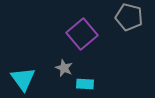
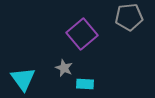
gray pentagon: rotated 20 degrees counterclockwise
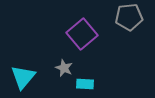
cyan triangle: moved 2 px up; rotated 16 degrees clockwise
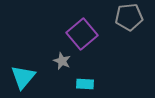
gray star: moved 2 px left, 7 px up
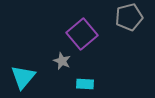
gray pentagon: rotated 8 degrees counterclockwise
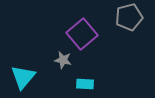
gray star: moved 1 px right, 1 px up; rotated 12 degrees counterclockwise
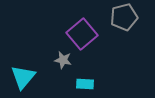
gray pentagon: moved 5 px left
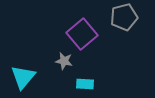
gray star: moved 1 px right, 1 px down
